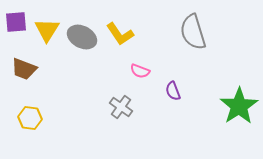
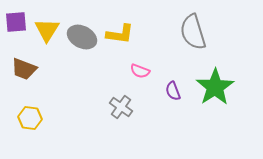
yellow L-shape: rotated 48 degrees counterclockwise
green star: moved 24 px left, 19 px up
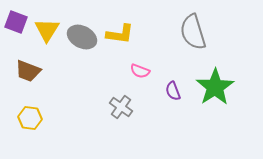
purple square: rotated 25 degrees clockwise
brown trapezoid: moved 4 px right, 2 px down
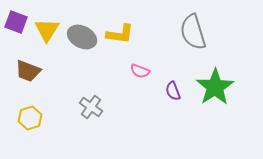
gray cross: moved 30 px left
yellow hexagon: rotated 25 degrees counterclockwise
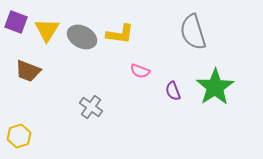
yellow hexagon: moved 11 px left, 18 px down
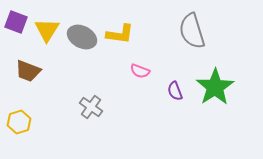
gray semicircle: moved 1 px left, 1 px up
purple semicircle: moved 2 px right
yellow hexagon: moved 14 px up
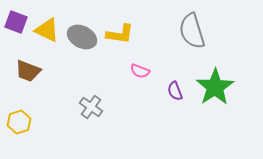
yellow triangle: rotated 36 degrees counterclockwise
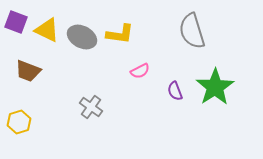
pink semicircle: rotated 48 degrees counterclockwise
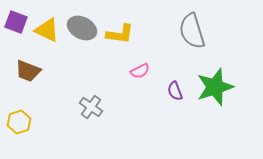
gray ellipse: moved 9 px up
green star: rotated 15 degrees clockwise
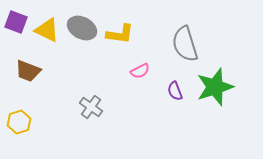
gray semicircle: moved 7 px left, 13 px down
